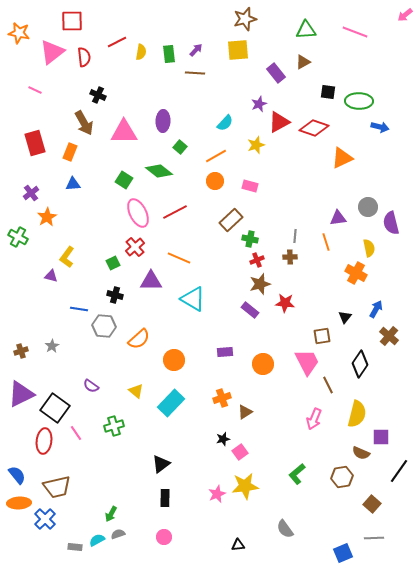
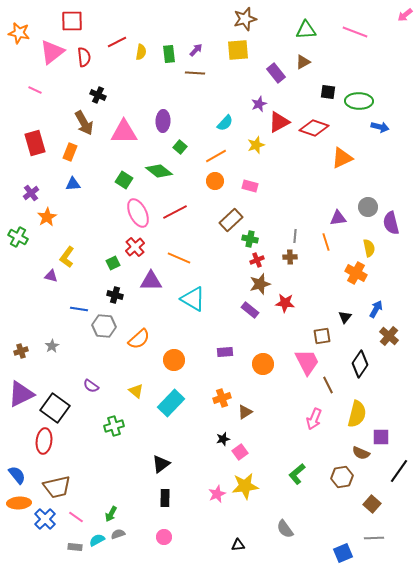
pink line at (76, 433): moved 84 px down; rotated 21 degrees counterclockwise
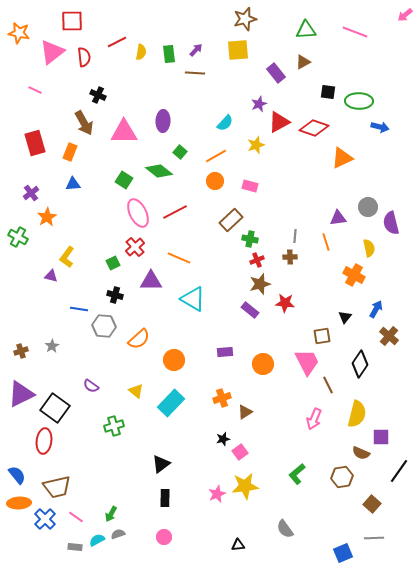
green square at (180, 147): moved 5 px down
orange cross at (356, 273): moved 2 px left, 2 px down
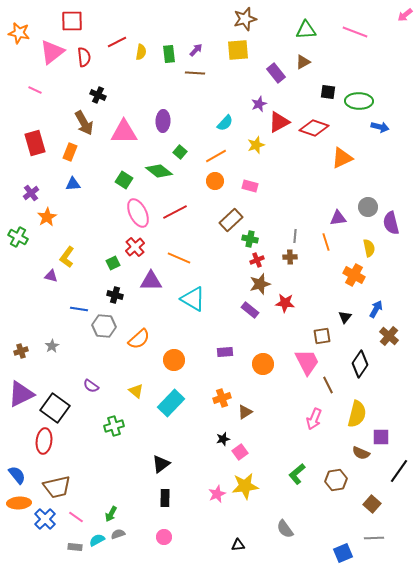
brown hexagon at (342, 477): moved 6 px left, 3 px down
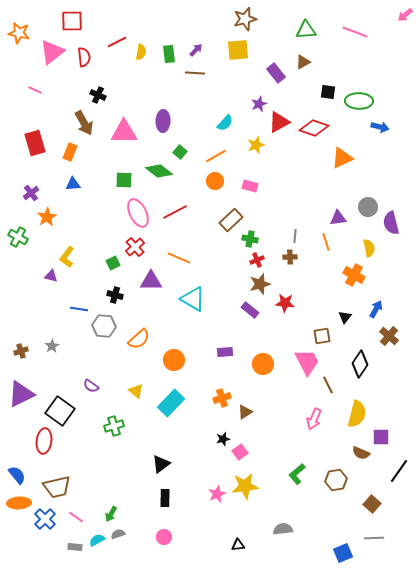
green square at (124, 180): rotated 30 degrees counterclockwise
black square at (55, 408): moved 5 px right, 3 px down
gray semicircle at (285, 529): moved 2 px left; rotated 120 degrees clockwise
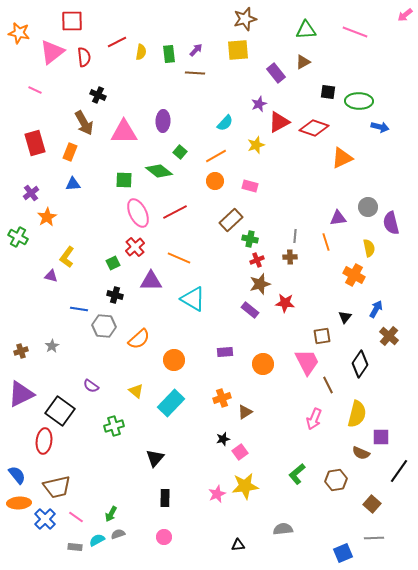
black triangle at (161, 464): moved 6 px left, 6 px up; rotated 12 degrees counterclockwise
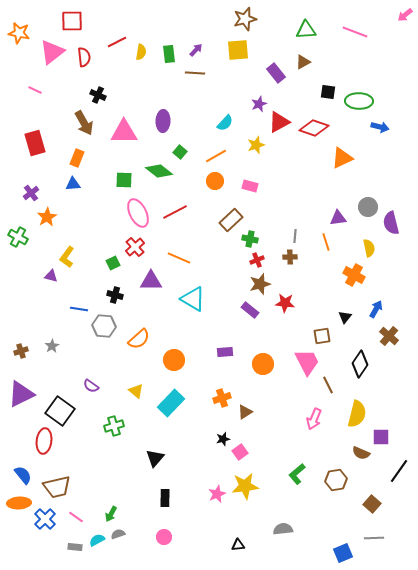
orange rectangle at (70, 152): moved 7 px right, 6 px down
blue semicircle at (17, 475): moved 6 px right
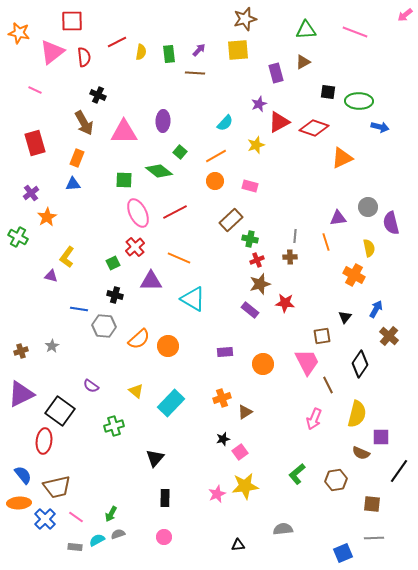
purple arrow at (196, 50): moved 3 px right
purple rectangle at (276, 73): rotated 24 degrees clockwise
orange circle at (174, 360): moved 6 px left, 14 px up
brown square at (372, 504): rotated 36 degrees counterclockwise
